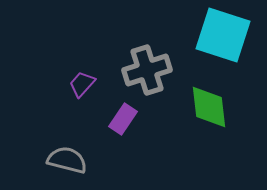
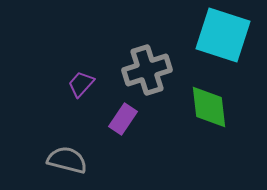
purple trapezoid: moved 1 px left
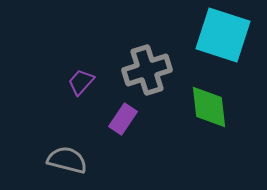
purple trapezoid: moved 2 px up
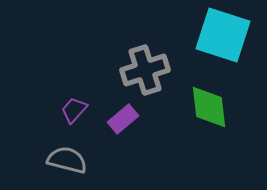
gray cross: moved 2 px left
purple trapezoid: moved 7 px left, 28 px down
purple rectangle: rotated 16 degrees clockwise
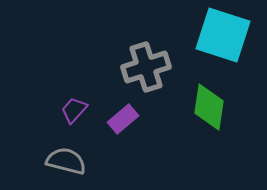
gray cross: moved 1 px right, 3 px up
green diamond: rotated 15 degrees clockwise
gray semicircle: moved 1 px left, 1 px down
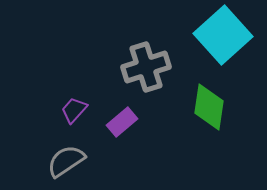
cyan square: rotated 30 degrees clockwise
purple rectangle: moved 1 px left, 3 px down
gray semicircle: rotated 48 degrees counterclockwise
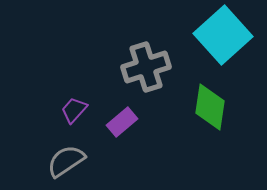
green diamond: moved 1 px right
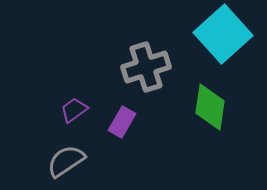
cyan square: moved 1 px up
purple trapezoid: rotated 12 degrees clockwise
purple rectangle: rotated 20 degrees counterclockwise
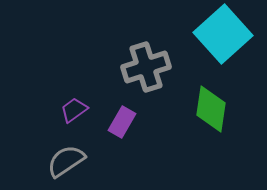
green diamond: moved 1 px right, 2 px down
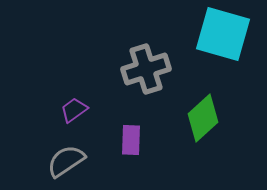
cyan square: rotated 32 degrees counterclockwise
gray cross: moved 2 px down
green diamond: moved 8 px left, 9 px down; rotated 39 degrees clockwise
purple rectangle: moved 9 px right, 18 px down; rotated 28 degrees counterclockwise
